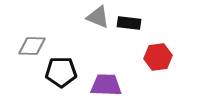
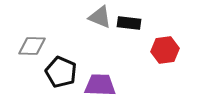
gray triangle: moved 2 px right
red hexagon: moved 7 px right, 7 px up
black pentagon: rotated 24 degrees clockwise
purple trapezoid: moved 6 px left
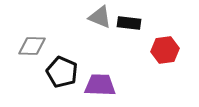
black pentagon: moved 1 px right
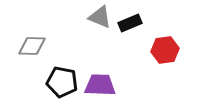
black rectangle: moved 1 px right; rotated 30 degrees counterclockwise
black pentagon: moved 10 px down; rotated 12 degrees counterclockwise
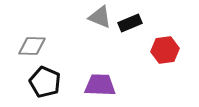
black pentagon: moved 17 px left; rotated 12 degrees clockwise
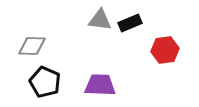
gray triangle: moved 3 px down; rotated 15 degrees counterclockwise
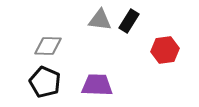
black rectangle: moved 1 px left, 2 px up; rotated 35 degrees counterclockwise
gray diamond: moved 16 px right
purple trapezoid: moved 3 px left
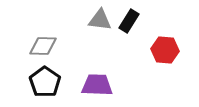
gray diamond: moved 5 px left
red hexagon: rotated 12 degrees clockwise
black pentagon: rotated 12 degrees clockwise
